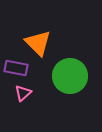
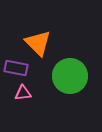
pink triangle: rotated 36 degrees clockwise
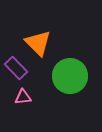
purple rectangle: rotated 35 degrees clockwise
pink triangle: moved 4 px down
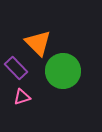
green circle: moved 7 px left, 5 px up
pink triangle: moved 1 px left; rotated 12 degrees counterclockwise
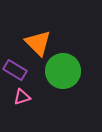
purple rectangle: moved 1 px left, 2 px down; rotated 15 degrees counterclockwise
